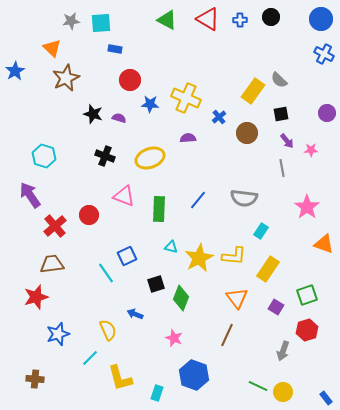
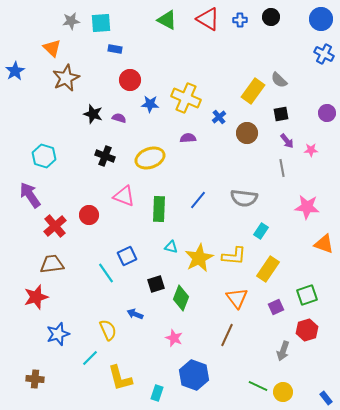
pink star at (307, 207): rotated 30 degrees counterclockwise
purple square at (276, 307): rotated 35 degrees clockwise
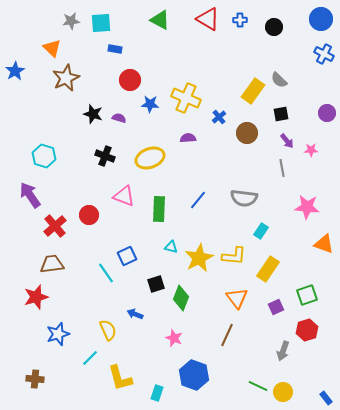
black circle at (271, 17): moved 3 px right, 10 px down
green triangle at (167, 20): moved 7 px left
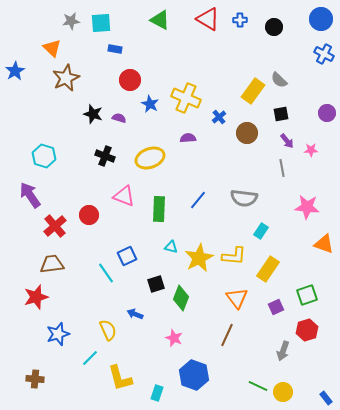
blue star at (150, 104): rotated 24 degrees clockwise
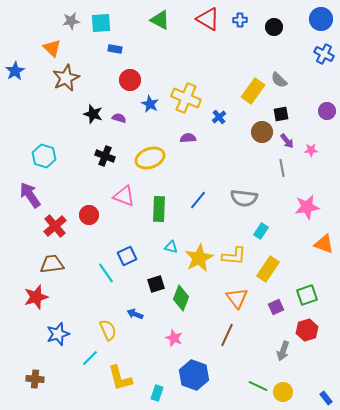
purple circle at (327, 113): moved 2 px up
brown circle at (247, 133): moved 15 px right, 1 px up
pink star at (307, 207): rotated 15 degrees counterclockwise
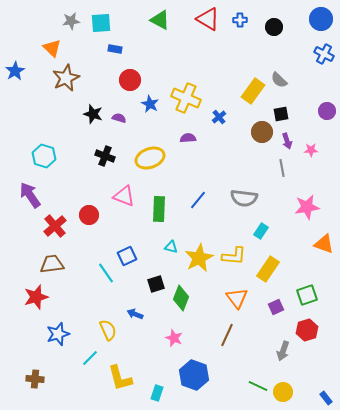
purple arrow at (287, 141): rotated 21 degrees clockwise
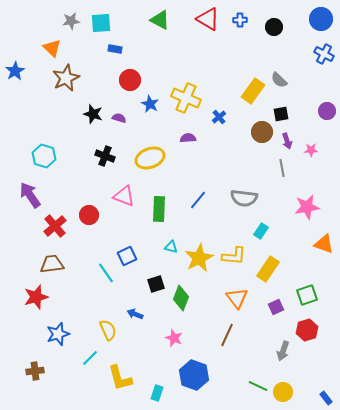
brown cross at (35, 379): moved 8 px up; rotated 12 degrees counterclockwise
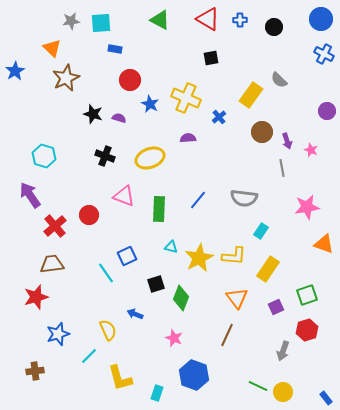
yellow rectangle at (253, 91): moved 2 px left, 4 px down
black square at (281, 114): moved 70 px left, 56 px up
pink star at (311, 150): rotated 24 degrees clockwise
cyan line at (90, 358): moved 1 px left, 2 px up
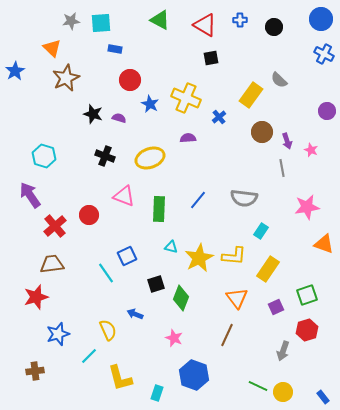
red triangle at (208, 19): moved 3 px left, 6 px down
blue rectangle at (326, 398): moved 3 px left, 1 px up
